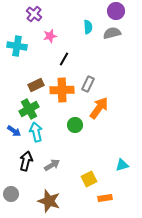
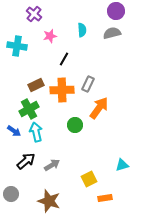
cyan semicircle: moved 6 px left, 3 px down
black arrow: rotated 36 degrees clockwise
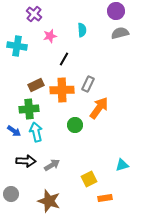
gray semicircle: moved 8 px right
green cross: rotated 24 degrees clockwise
black arrow: rotated 42 degrees clockwise
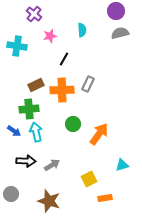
orange arrow: moved 26 px down
green circle: moved 2 px left, 1 px up
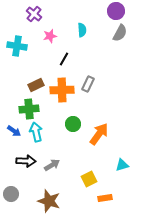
gray semicircle: rotated 132 degrees clockwise
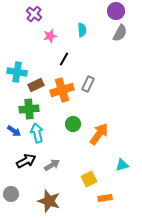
cyan cross: moved 26 px down
orange cross: rotated 15 degrees counterclockwise
cyan arrow: moved 1 px right, 1 px down
black arrow: rotated 30 degrees counterclockwise
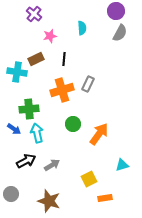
cyan semicircle: moved 2 px up
black line: rotated 24 degrees counterclockwise
brown rectangle: moved 26 px up
blue arrow: moved 2 px up
